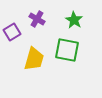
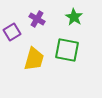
green star: moved 3 px up
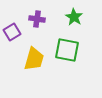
purple cross: rotated 21 degrees counterclockwise
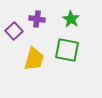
green star: moved 3 px left, 2 px down
purple square: moved 2 px right, 1 px up; rotated 12 degrees counterclockwise
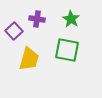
yellow trapezoid: moved 5 px left
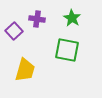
green star: moved 1 px right, 1 px up
yellow trapezoid: moved 4 px left, 11 px down
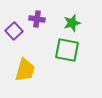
green star: moved 5 px down; rotated 24 degrees clockwise
